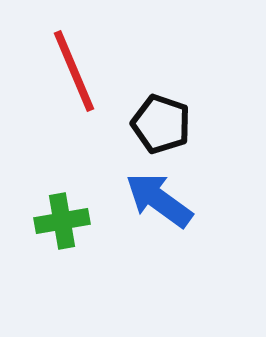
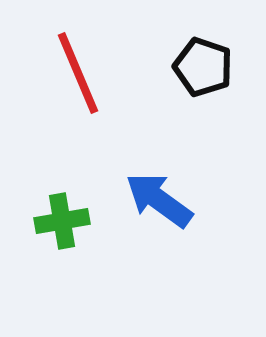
red line: moved 4 px right, 2 px down
black pentagon: moved 42 px right, 57 px up
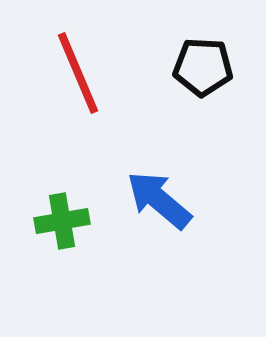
black pentagon: rotated 16 degrees counterclockwise
blue arrow: rotated 4 degrees clockwise
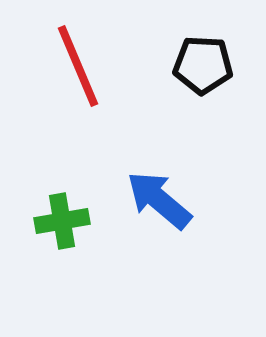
black pentagon: moved 2 px up
red line: moved 7 px up
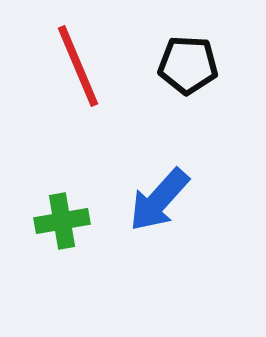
black pentagon: moved 15 px left
blue arrow: rotated 88 degrees counterclockwise
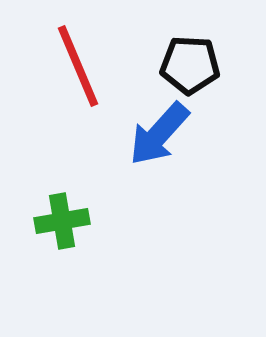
black pentagon: moved 2 px right
blue arrow: moved 66 px up
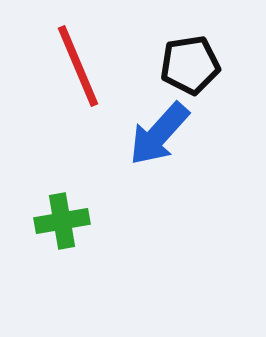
black pentagon: rotated 12 degrees counterclockwise
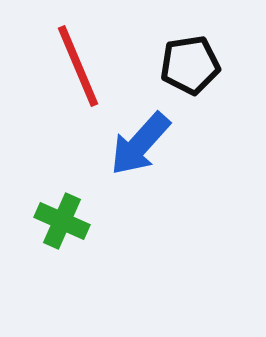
blue arrow: moved 19 px left, 10 px down
green cross: rotated 34 degrees clockwise
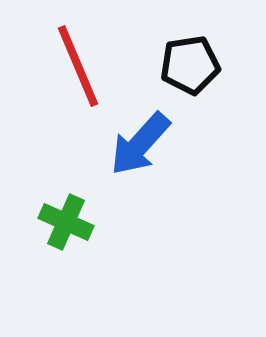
green cross: moved 4 px right, 1 px down
